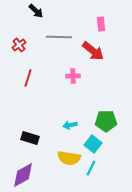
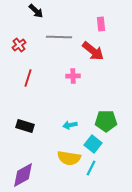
black rectangle: moved 5 px left, 12 px up
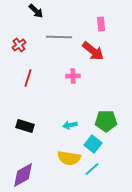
cyan line: moved 1 px right, 1 px down; rotated 21 degrees clockwise
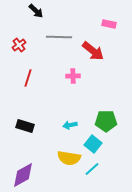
pink rectangle: moved 8 px right; rotated 72 degrees counterclockwise
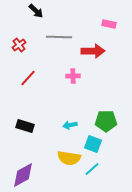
red arrow: rotated 40 degrees counterclockwise
red line: rotated 24 degrees clockwise
cyan square: rotated 18 degrees counterclockwise
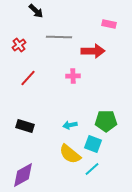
yellow semicircle: moved 1 px right, 4 px up; rotated 30 degrees clockwise
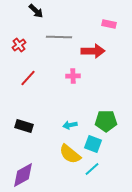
black rectangle: moved 1 px left
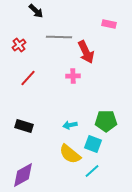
red arrow: moved 7 px left, 1 px down; rotated 65 degrees clockwise
cyan line: moved 2 px down
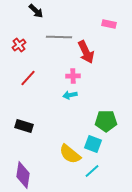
cyan arrow: moved 30 px up
purple diamond: rotated 52 degrees counterclockwise
